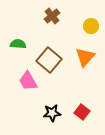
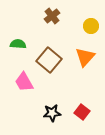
pink trapezoid: moved 4 px left, 1 px down
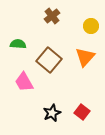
black star: rotated 18 degrees counterclockwise
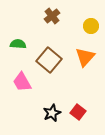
pink trapezoid: moved 2 px left
red square: moved 4 px left
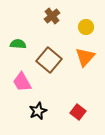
yellow circle: moved 5 px left, 1 px down
black star: moved 14 px left, 2 px up
